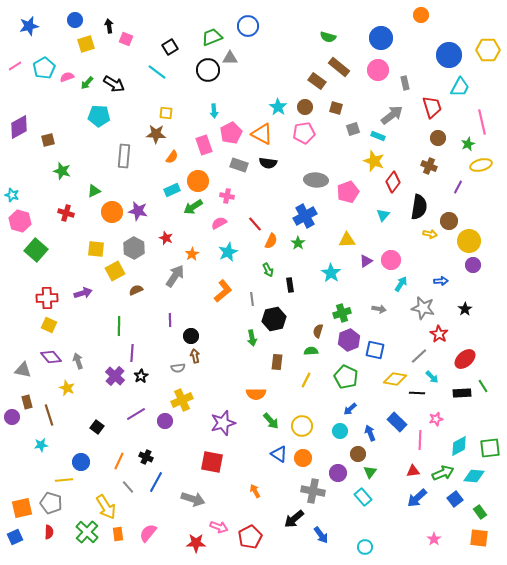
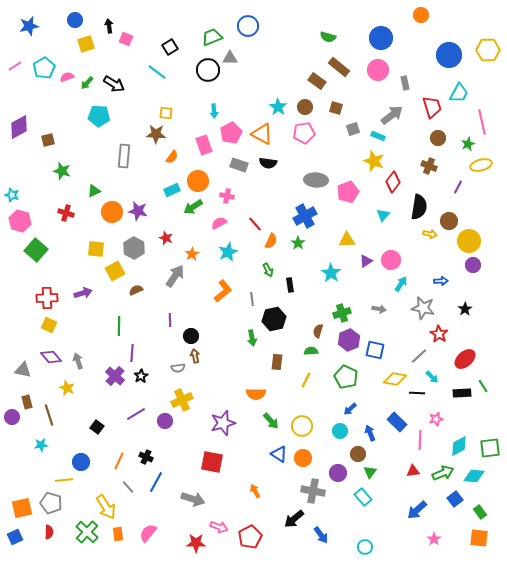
cyan trapezoid at (460, 87): moved 1 px left, 6 px down
blue arrow at (417, 498): moved 12 px down
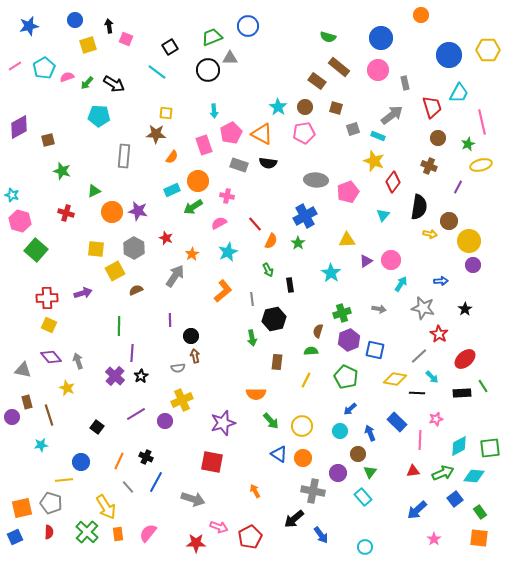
yellow square at (86, 44): moved 2 px right, 1 px down
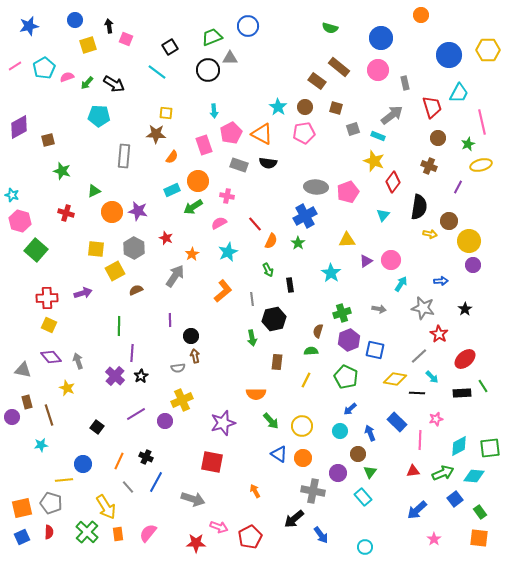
green semicircle at (328, 37): moved 2 px right, 9 px up
gray ellipse at (316, 180): moved 7 px down
blue circle at (81, 462): moved 2 px right, 2 px down
blue square at (15, 537): moved 7 px right
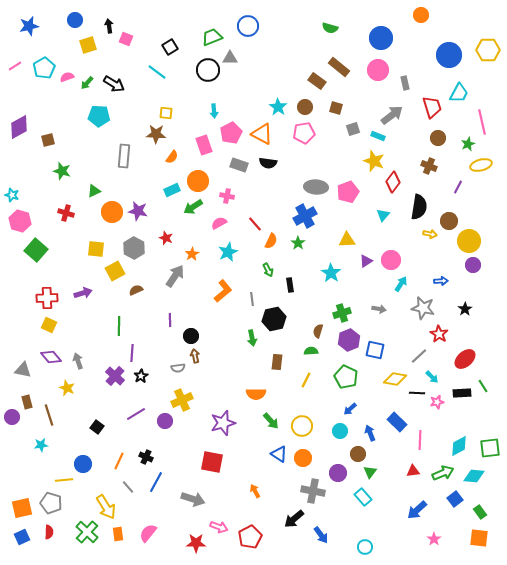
pink star at (436, 419): moved 1 px right, 17 px up
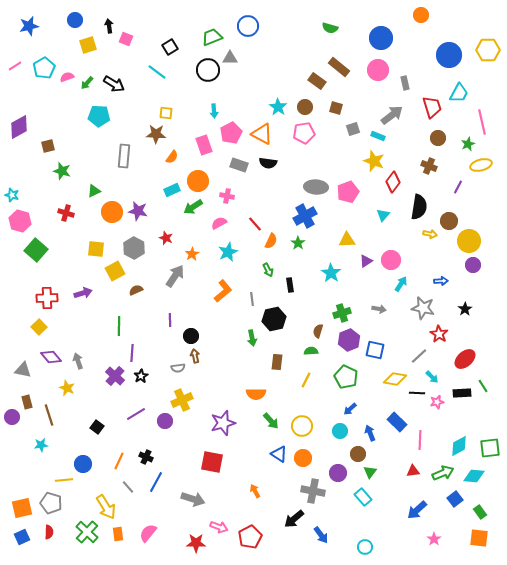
brown square at (48, 140): moved 6 px down
yellow square at (49, 325): moved 10 px left, 2 px down; rotated 21 degrees clockwise
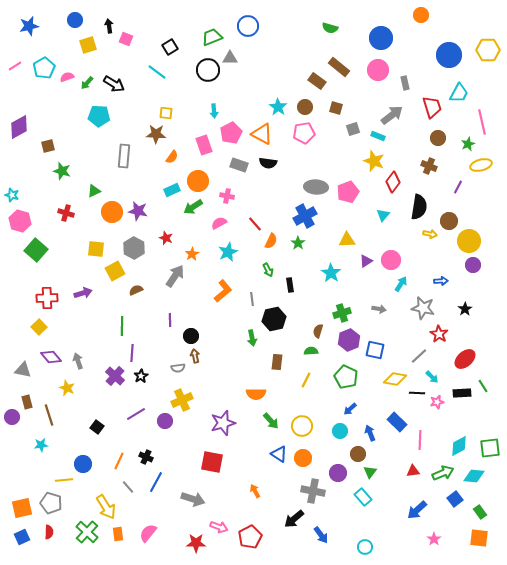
green line at (119, 326): moved 3 px right
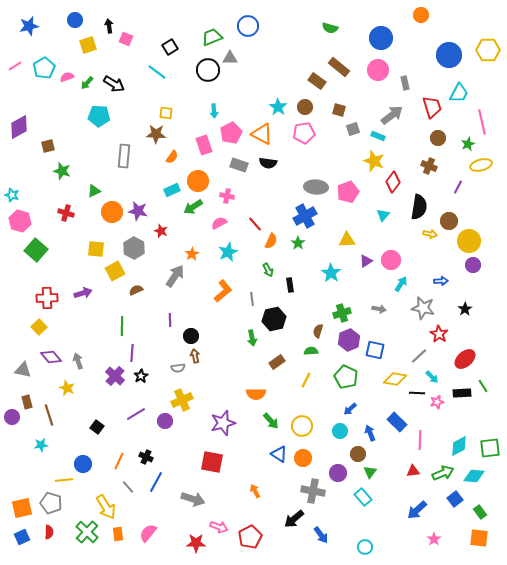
brown square at (336, 108): moved 3 px right, 2 px down
red star at (166, 238): moved 5 px left, 7 px up
brown rectangle at (277, 362): rotated 49 degrees clockwise
